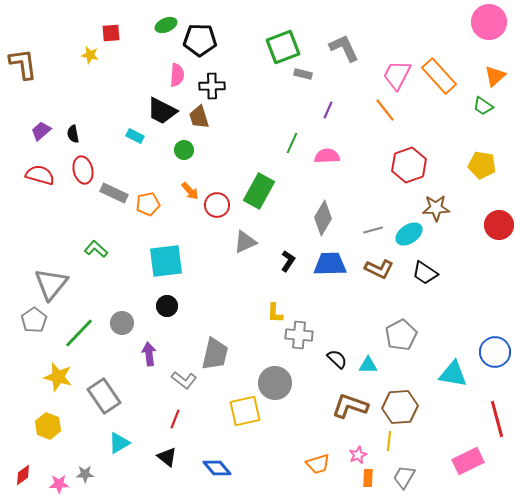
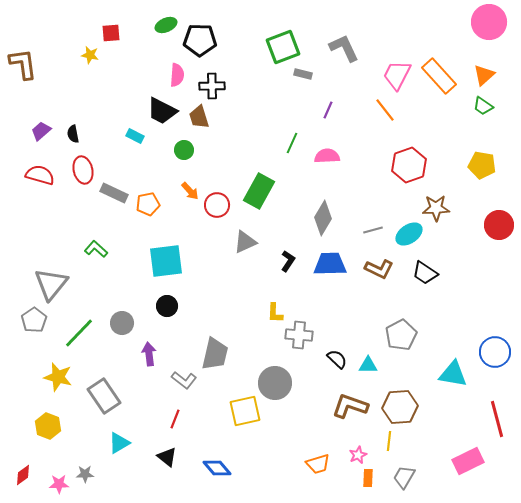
orange triangle at (495, 76): moved 11 px left, 1 px up
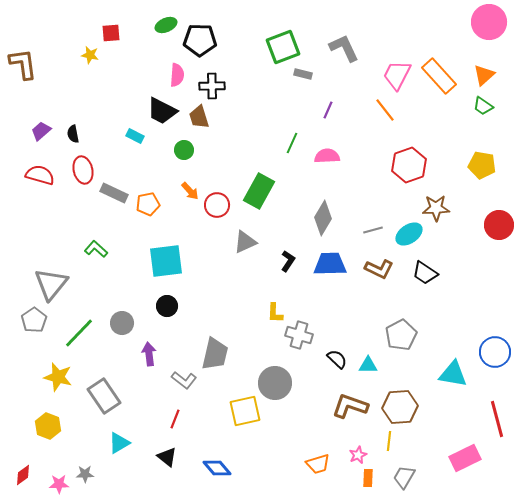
gray cross at (299, 335): rotated 12 degrees clockwise
pink rectangle at (468, 461): moved 3 px left, 3 px up
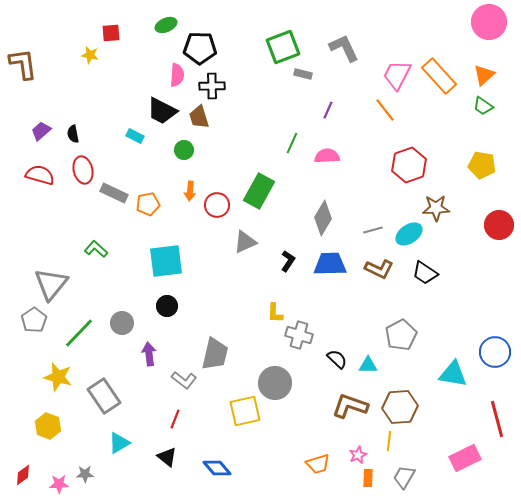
black pentagon at (200, 40): moved 8 px down
orange arrow at (190, 191): rotated 48 degrees clockwise
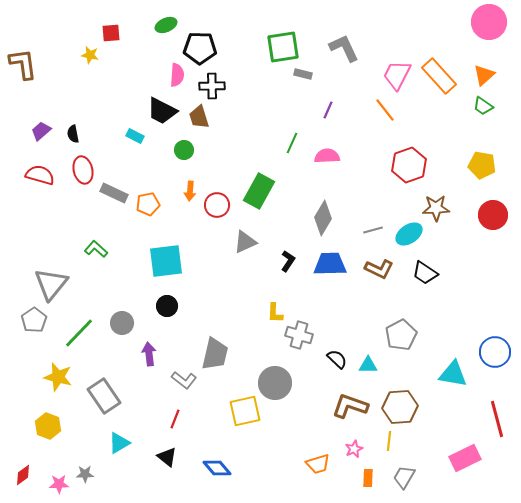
green square at (283, 47): rotated 12 degrees clockwise
red circle at (499, 225): moved 6 px left, 10 px up
pink star at (358, 455): moved 4 px left, 6 px up
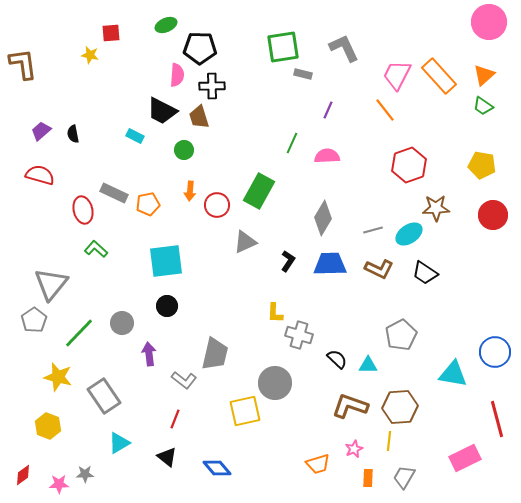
red ellipse at (83, 170): moved 40 px down
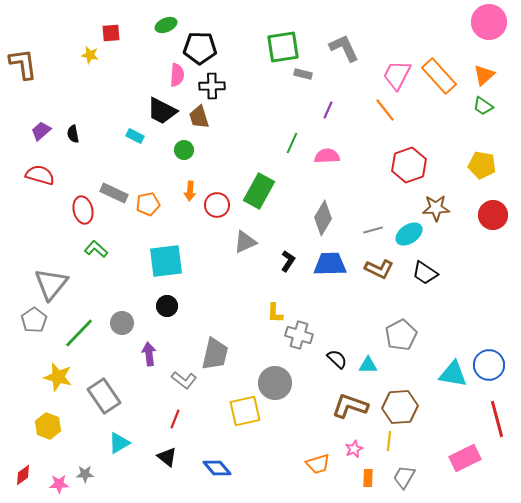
blue circle at (495, 352): moved 6 px left, 13 px down
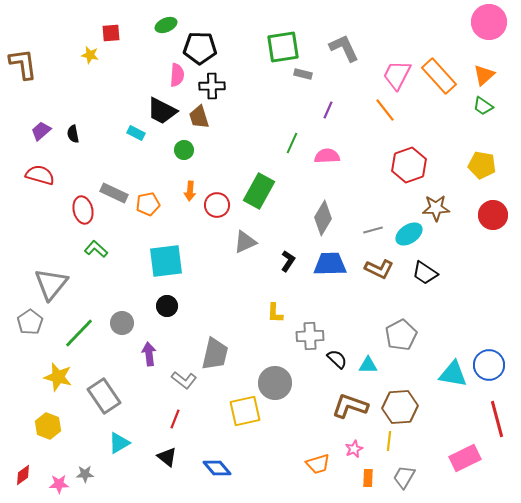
cyan rectangle at (135, 136): moved 1 px right, 3 px up
gray pentagon at (34, 320): moved 4 px left, 2 px down
gray cross at (299, 335): moved 11 px right, 1 px down; rotated 20 degrees counterclockwise
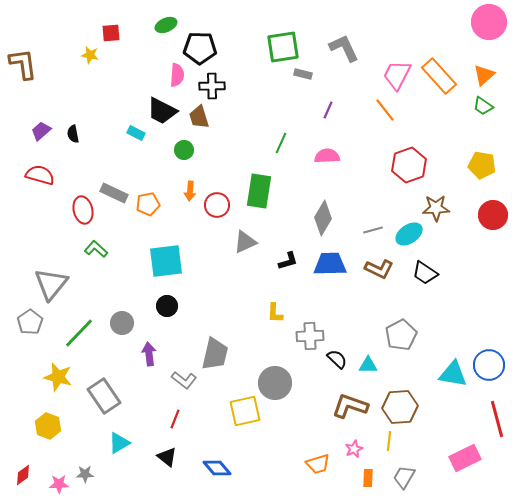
green line at (292, 143): moved 11 px left
green rectangle at (259, 191): rotated 20 degrees counterclockwise
black L-shape at (288, 261): rotated 40 degrees clockwise
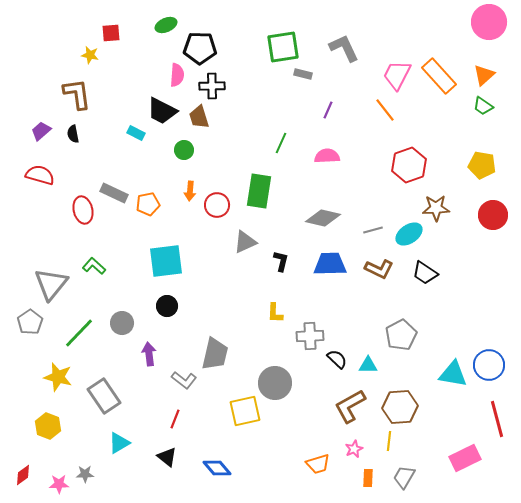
brown L-shape at (23, 64): moved 54 px right, 30 px down
gray diamond at (323, 218): rotated 72 degrees clockwise
green L-shape at (96, 249): moved 2 px left, 17 px down
black L-shape at (288, 261): moved 7 px left; rotated 60 degrees counterclockwise
brown L-shape at (350, 406): rotated 48 degrees counterclockwise
